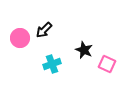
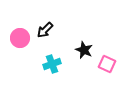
black arrow: moved 1 px right
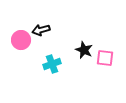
black arrow: moved 4 px left; rotated 30 degrees clockwise
pink circle: moved 1 px right, 2 px down
pink square: moved 2 px left, 6 px up; rotated 18 degrees counterclockwise
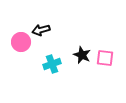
pink circle: moved 2 px down
black star: moved 2 px left, 5 px down
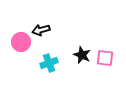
cyan cross: moved 3 px left, 1 px up
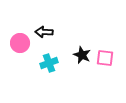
black arrow: moved 3 px right, 2 px down; rotated 18 degrees clockwise
pink circle: moved 1 px left, 1 px down
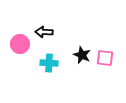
pink circle: moved 1 px down
cyan cross: rotated 24 degrees clockwise
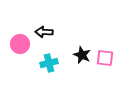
cyan cross: rotated 18 degrees counterclockwise
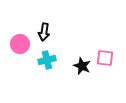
black arrow: rotated 84 degrees counterclockwise
black star: moved 11 px down
cyan cross: moved 2 px left, 3 px up
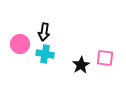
cyan cross: moved 2 px left, 6 px up; rotated 24 degrees clockwise
black star: moved 1 px left, 1 px up; rotated 18 degrees clockwise
